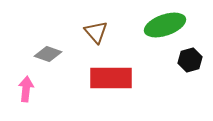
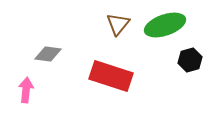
brown triangle: moved 22 px right, 8 px up; rotated 20 degrees clockwise
gray diamond: rotated 12 degrees counterclockwise
red rectangle: moved 2 px up; rotated 18 degrees clockwise
pink arrow: moved 1 px down
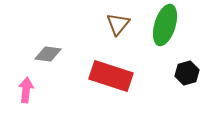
green ellipse: rotated 54 degrees counterclockwise
black hexagon: moved 3 px left, 13 px down
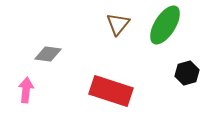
green ellipse: rotated 15 degrees clockwise
red rectangle: moved 15 px down
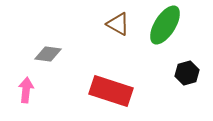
brown triangle: rotated 40 degrees counterclockwise
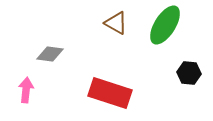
brown triangle: moved 2 px left, 1 px up
gray diamond: moved 2 px right
black hexagon: moved 2 px right; rotated 20 degrees clockwise
red rectangle: moved 1 px left, 2 px down
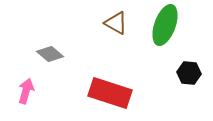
green ellipse: rotated 12 degrees counterclockwise
gray diamond: rotated 32 degrees clockwise
pink arrow: moved 1 px down; rotated 10 degrees clockwise
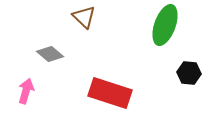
brown triangle: moved 32 px left, 6 px up; rotated 15 degrees clockwise
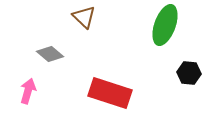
pink arrow: moved 2 px right
